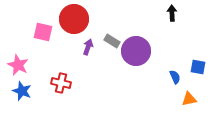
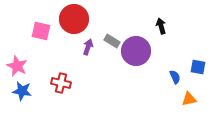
black arrow: moved 11 px left, 13 px down; rotated 14 degrees counterclockwise
pink square: moved 2 px left, 1 px up
pink star: moved 1 px left, 1 px down
blue star: rotated 12 degrees counterclockwise
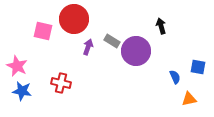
pink square: moved 2 px right
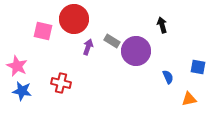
black arrow: moved 1 px right, 1 px up
blue semicircle: moved 7 px left
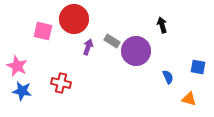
orange triangle: rotated 28 degrees clockwise
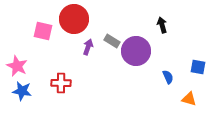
red cross: rotated 12 degrees counterclockwise
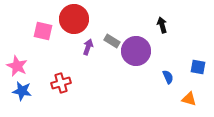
red cross: rotated 18 degrees counterclockwise
